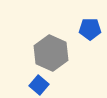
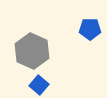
gray hexagon: moved 19 px left, 2 px up
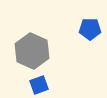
blue square: rotated 30 degrees clockwise
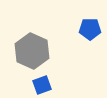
blue square: moved 3 px right
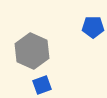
blue pentagon: moved 3 px right, 2 px up
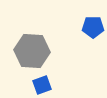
gray hexagon: rotated 20 degrees counterclockwise
